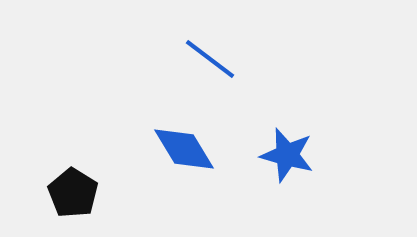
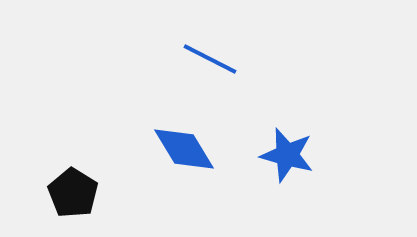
blue line: rotated 10 degrees counterclockwise
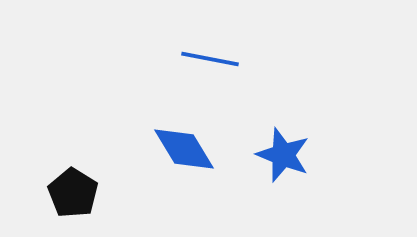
blue line: rotated 16 degrees counterclockwise
blue star: moved 4 px left; rotated 6 degrees clockwise
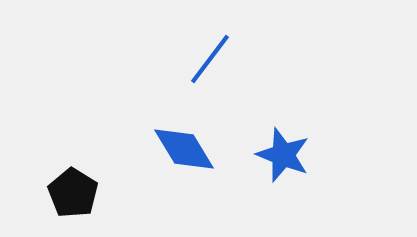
blue line: rotated 64 degrees counterclockwise
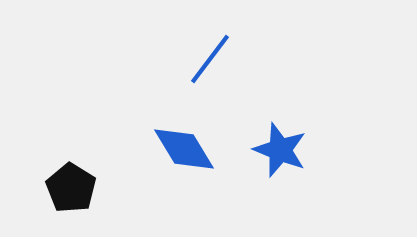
blue star: moved 3 px left, 5 px up
black pentagon: moved 2 px left, 5 px up
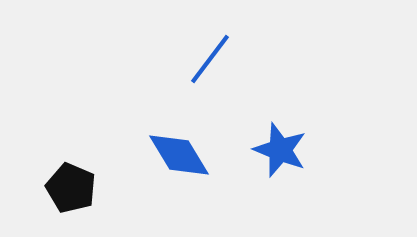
blue diamond: moved 5 px left, 6 px down
black pentagon: rotated 9 degrees counterclockwise
